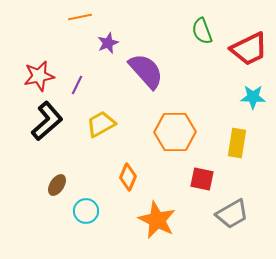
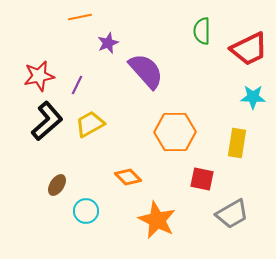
green semicircle: rotated 20 degrees clockwise
yellow trapezoid: moved 11 px left
orange diamond: rotated 68 degrees counterclockwise
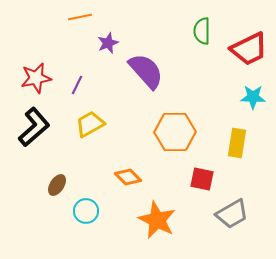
red star: moved 3 px left, 2 px down
black L-shape: moved 13 px left, 6 px down
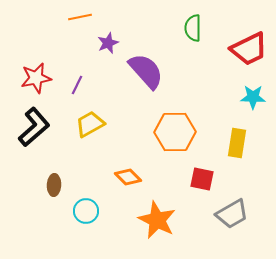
green semicircle: moved 9 px left, 3 px up
brown ellipse: moved 3 px left; rotated 30 degrees counterclockwise
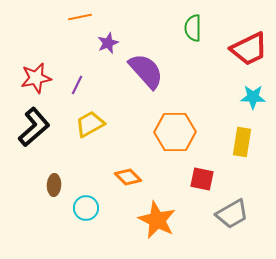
yellow rectangle: moved 5 px right, 1 px up
cyan circle: moved 3 px up
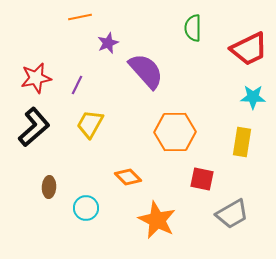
yellow trapezoid: rotated 32 degrees counterclockwise
brown ellipse: moved 5 px left, 2 px down
